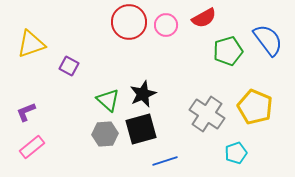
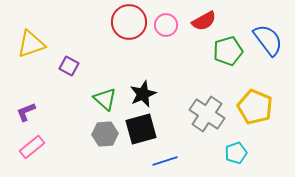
red semicircle: moved 3 px down
green triangle: moved 3 px left, 1 px up
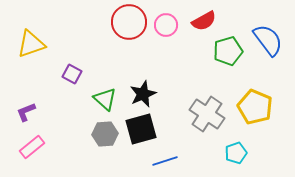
purple square: moved 3 px right, 8 px down
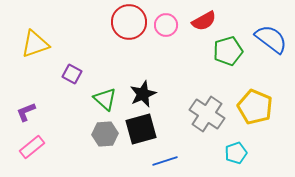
blue semicircle: moved 3 px right, 1 px up; rotated 16 degrees counterclockwise
yellow triangle: moved 4 px right
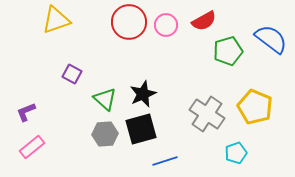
yellow triangle: moved 21 px right, 24 px up
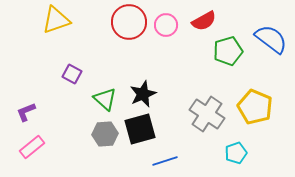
black square: moved 1 px left
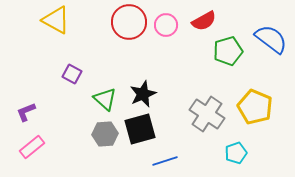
yellow triangle: rotated 48 degrees clockwise
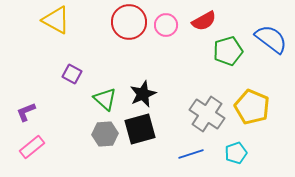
yellow pentagon: moved 3 px left
blue line: moved 26 px right, 7 px up
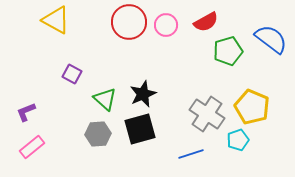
red semicircle: moved 2 px right, 1 px down
gray hexagon: moved 7 px left
cyan pentagon: moved 2 px right, 13 px up
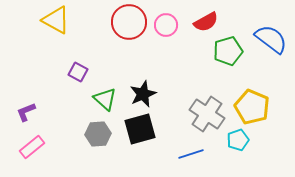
purple square: moved 6 px right, 2 px up
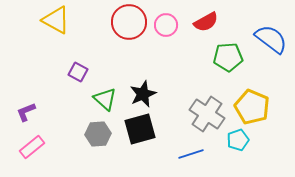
green pentagon: moved 6 px down; rotated 12 degrees clockwise
